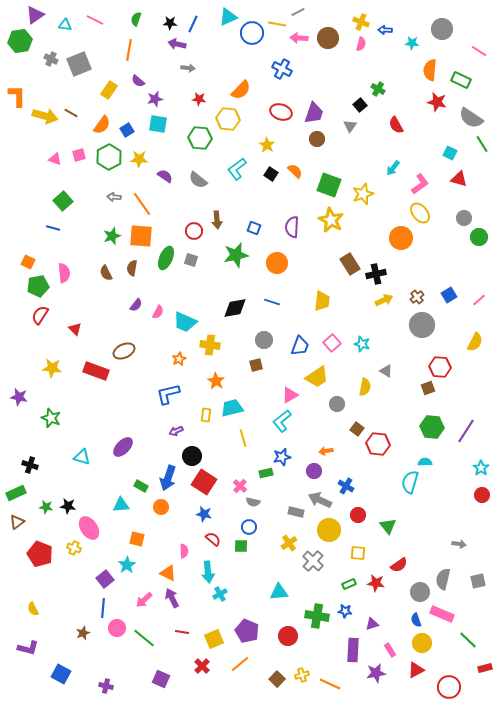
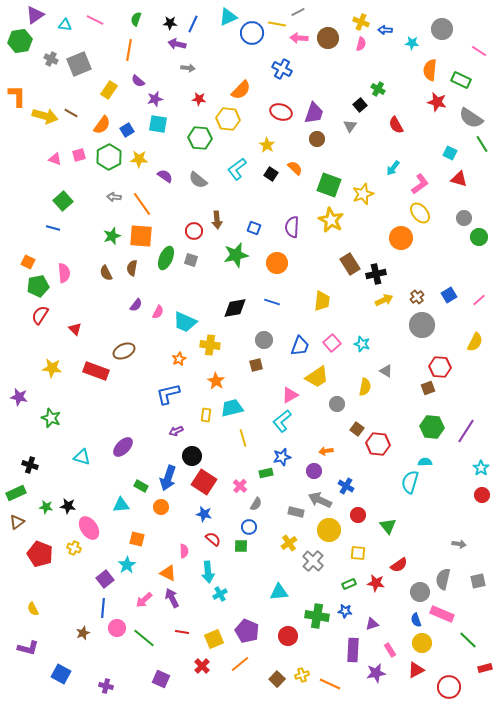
orange semicircle at (295, 171): moved 3 px up
gray semicircle at (253, 502): moved 3 px right, 2 px down; rotated 72 degrees counterclockwise
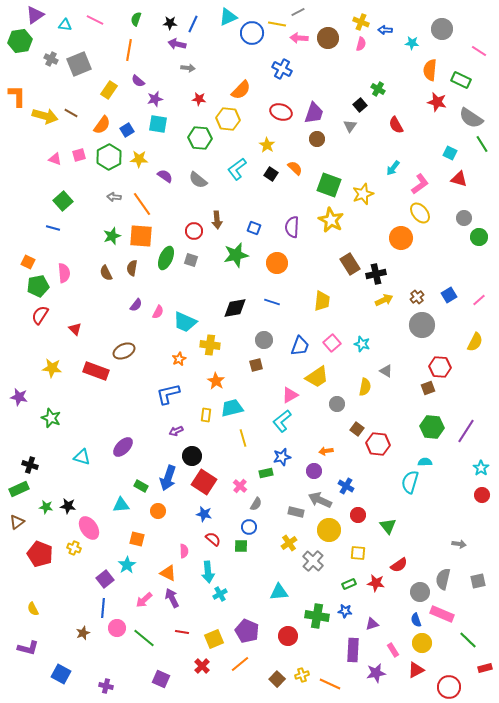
green rectangle at (16, 493): moved 3 px right, 4 px up
orange circle at (161, 507): moved 3 px left, 4 px down
pink rectangle at (390, 650): moved 3 px right
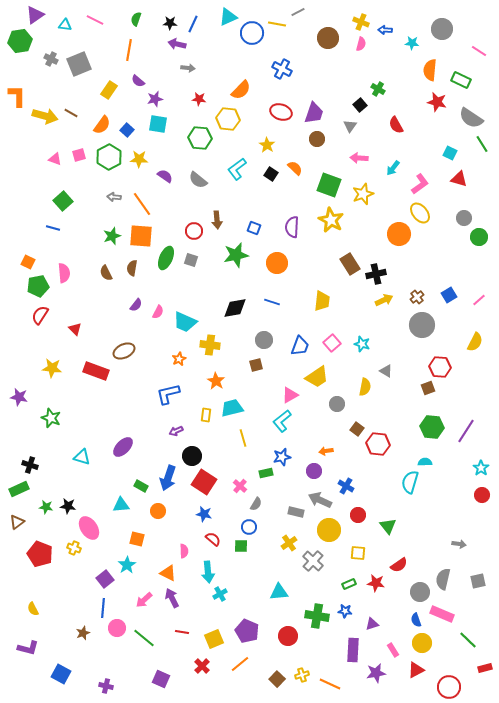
pink arrow at (299, 38): moved 60 px right, 120 px down
blue square at (127, 130): rotated 16 degrees counterclockwise
orange circle at (401, 238): moved 2 px left, 4 px up
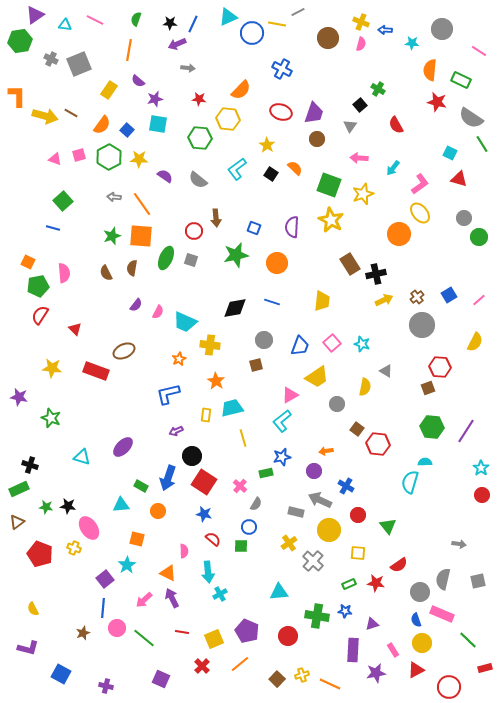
purple arrow at (177, 44): rotated 36 degrees counterclockwise
brown arrow at (217, 220): moved 1 px left, 2 px up
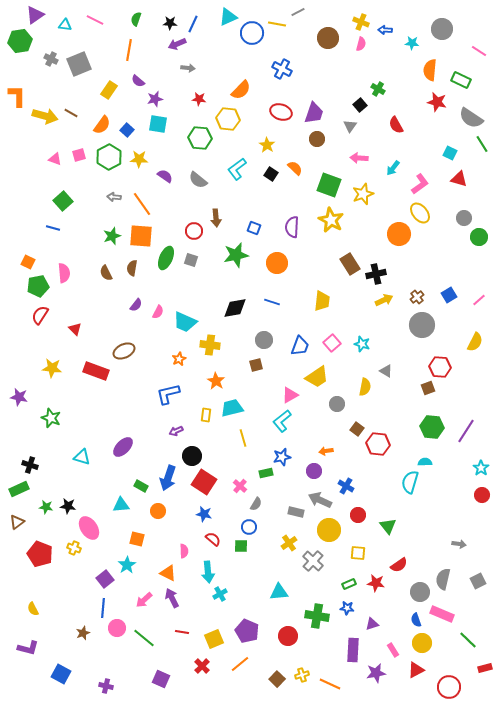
gray square at (478, 581): rotated 14 degrees counterclockwise
blue star at (345, 611): moved 2 px right, 3 px up
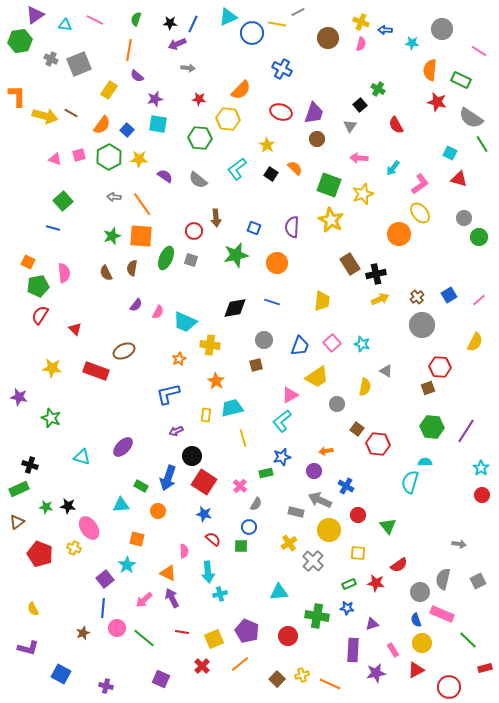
purple semicircle at (138, 81): moved 1 px left, 5 px up
yellow arrow at (384, 300): moved 4 px left, 1 px up
cyan cross at (220, 594): rotated 16 degrees clockwise
